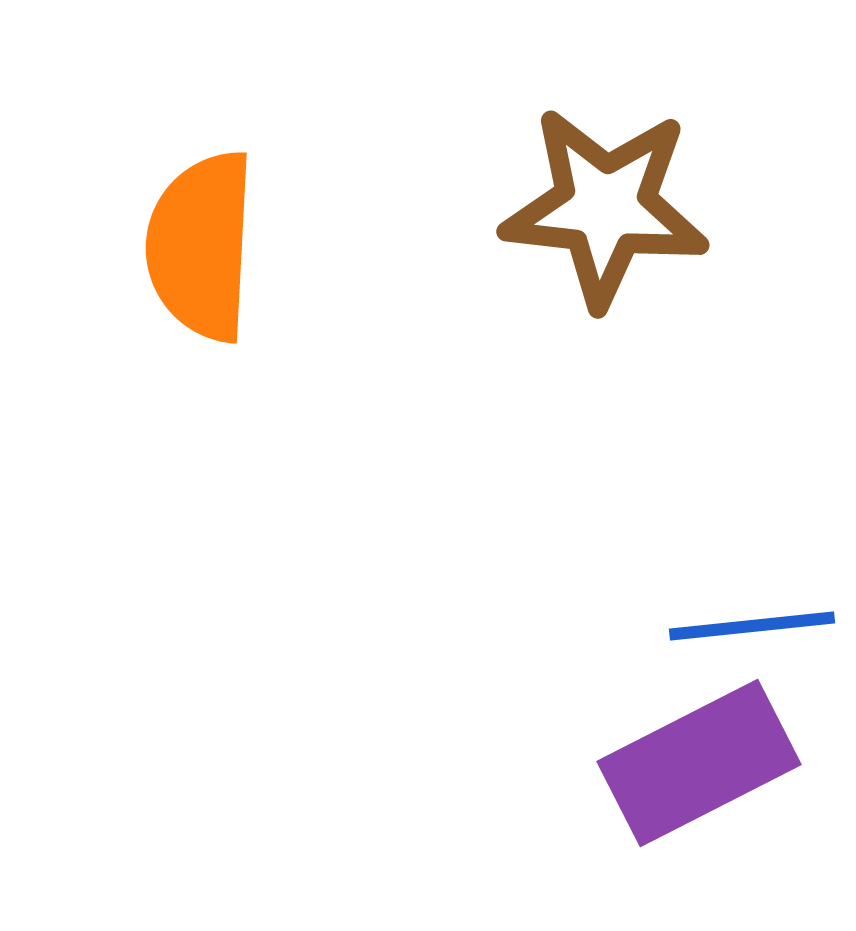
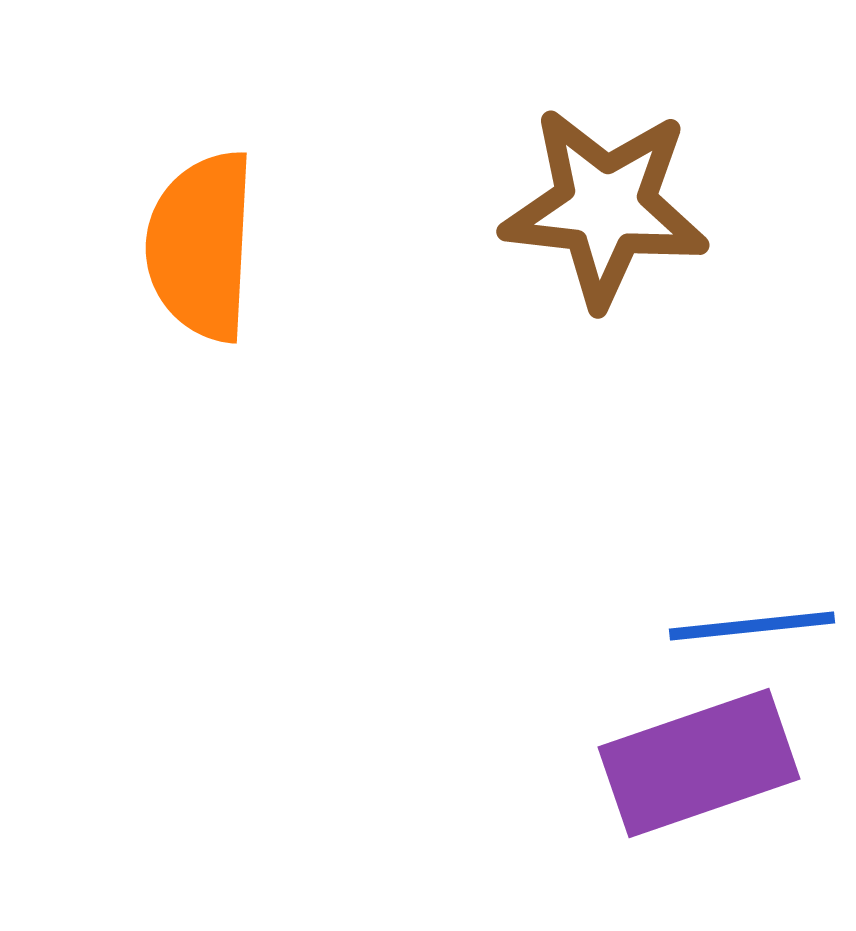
purple rectangle: rotated 8 degrees clockwise
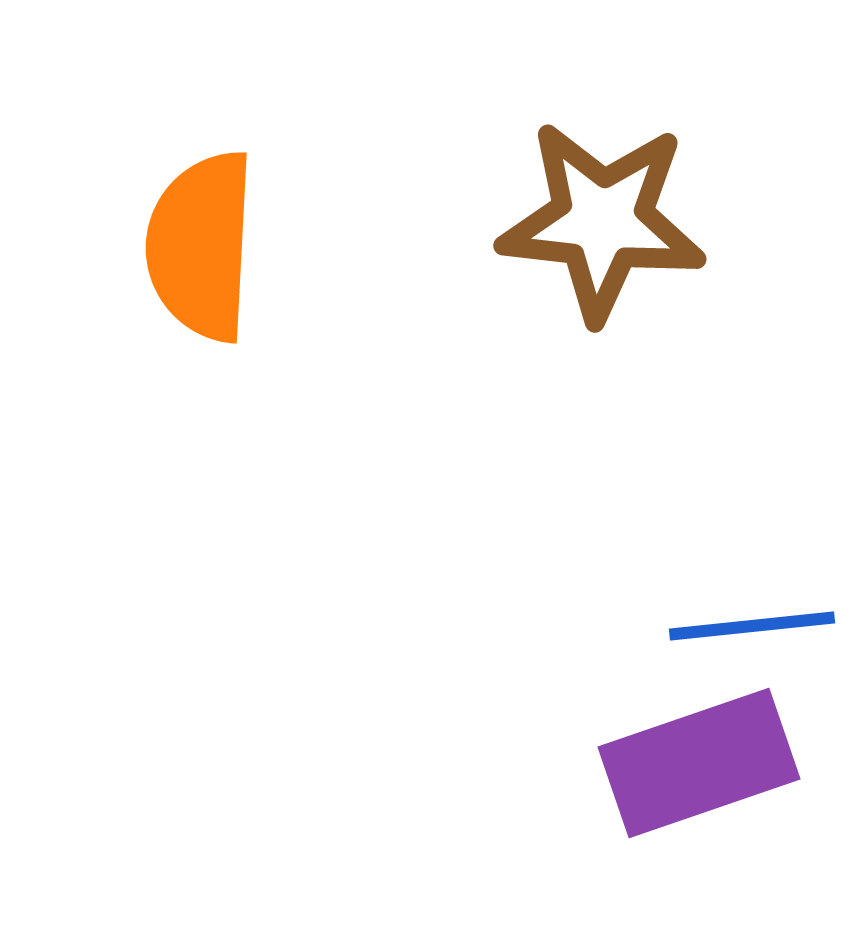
brown star: moved 3 px left, 14 px down
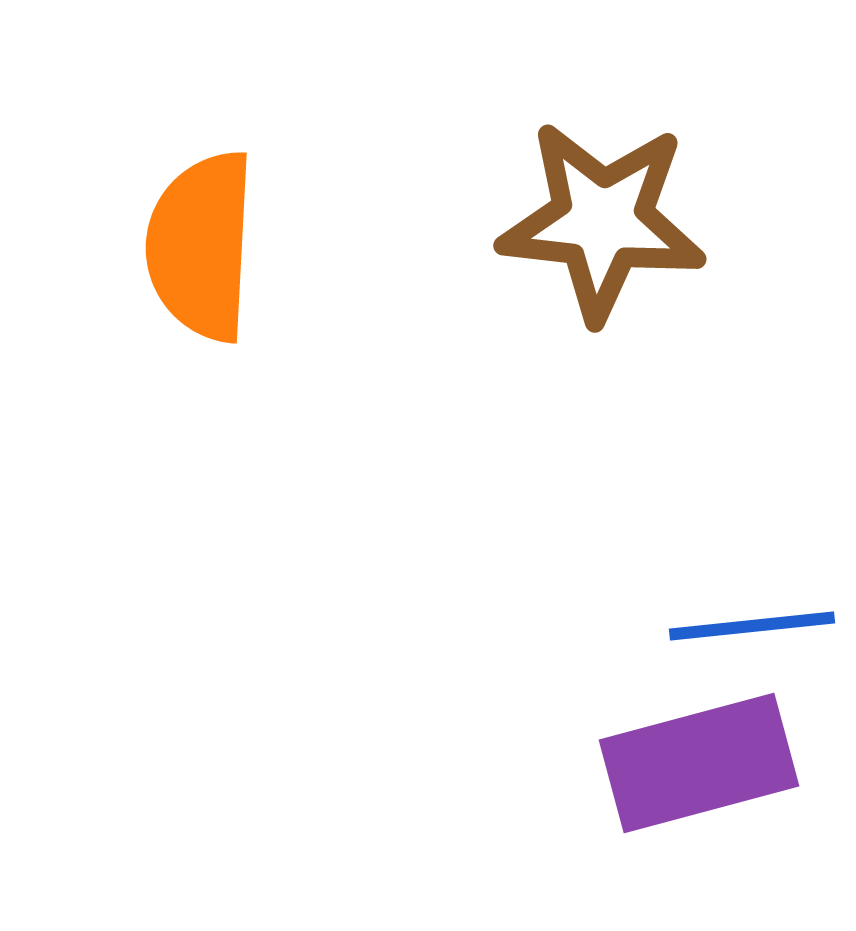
purple rectangle: rotated 4 degrees clockwise
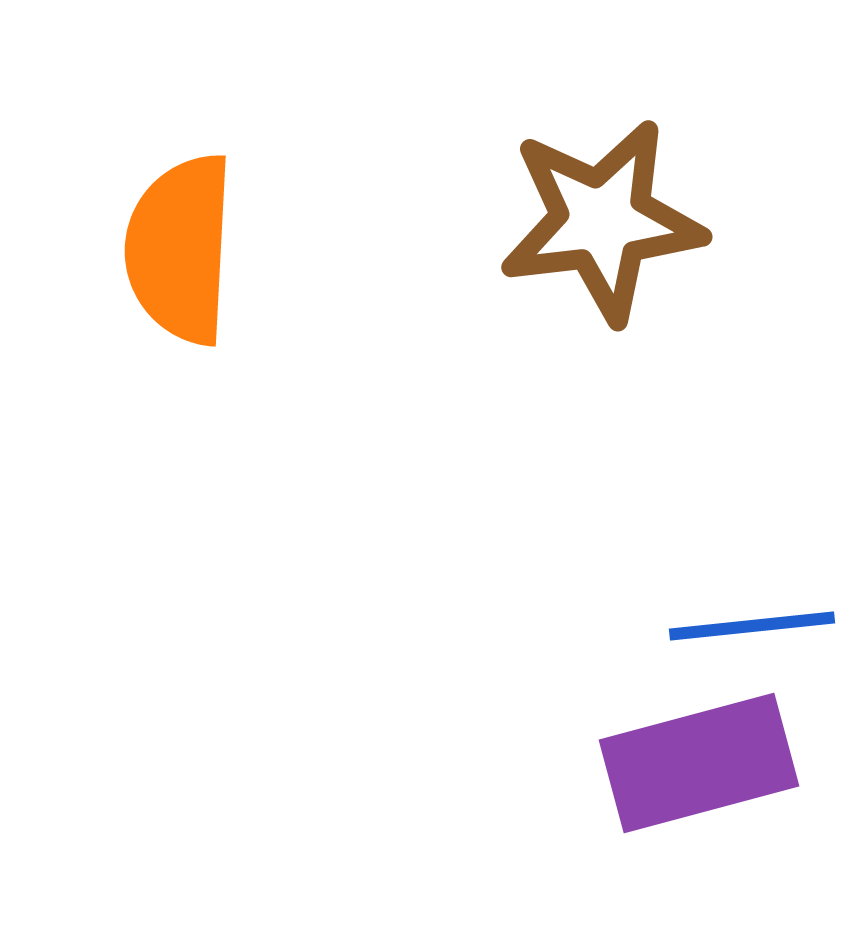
brown star: rotated 13 degrees counterclockwise
orange semicircle: moved 21 px left, 3 px down
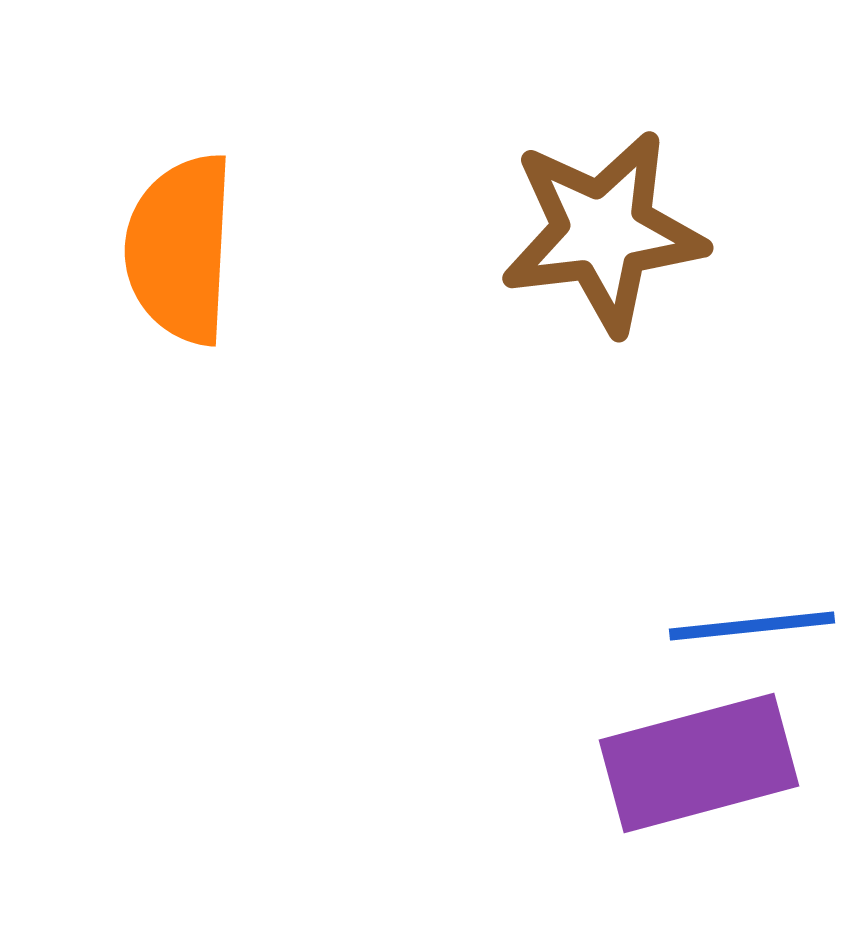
brown star: moved 1 px right, 11 px down
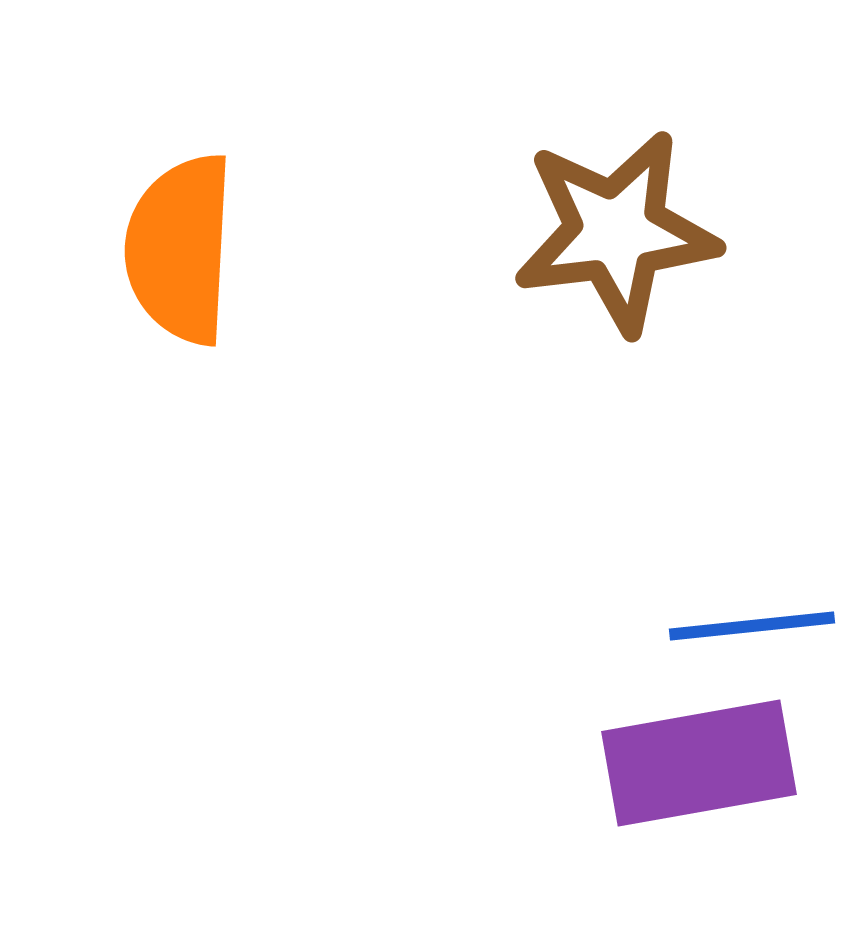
brown star: moved 13 px right
purple rectangle: rotated 5 degrees clockwise
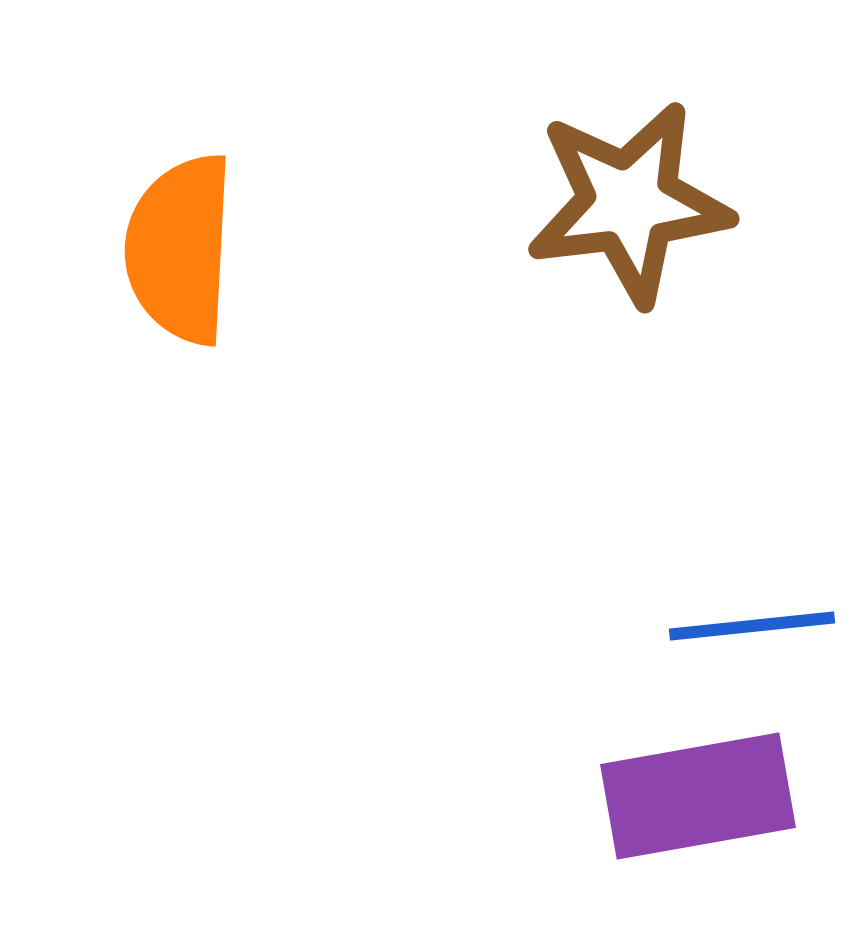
brown star: moved 13 px right, 29 px up
purple rectangle: moved 1 px left, 33 px down
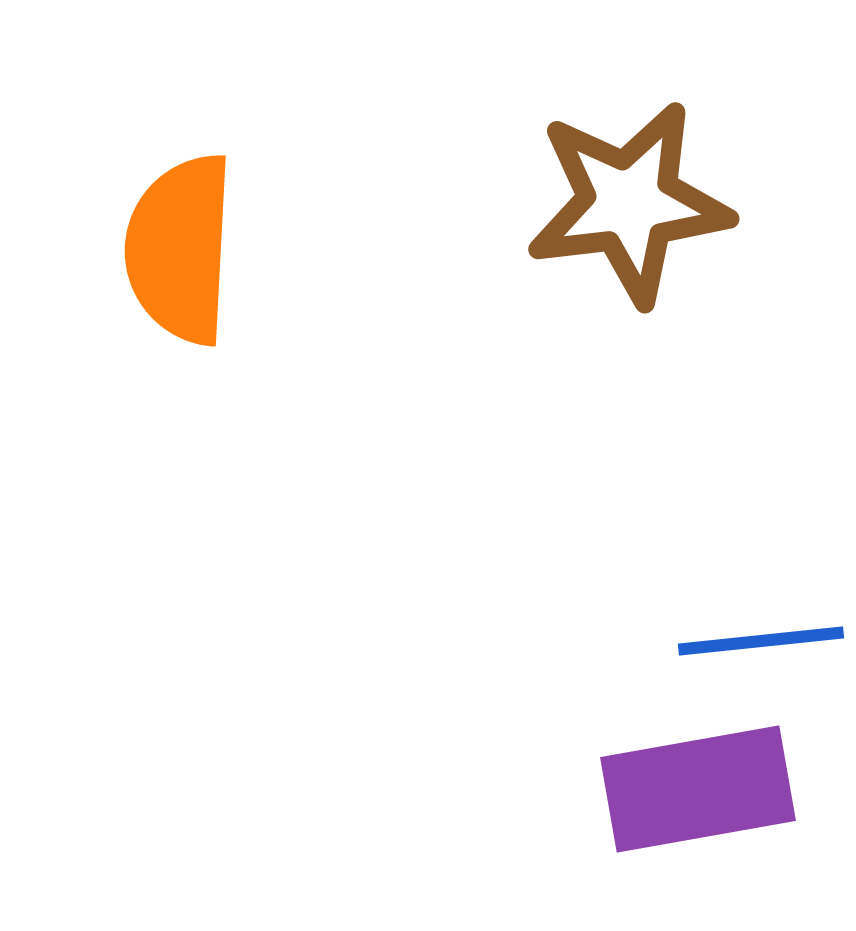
blue line: moved 9 px right, 15 px down
purple rectangle: moved 7 px up
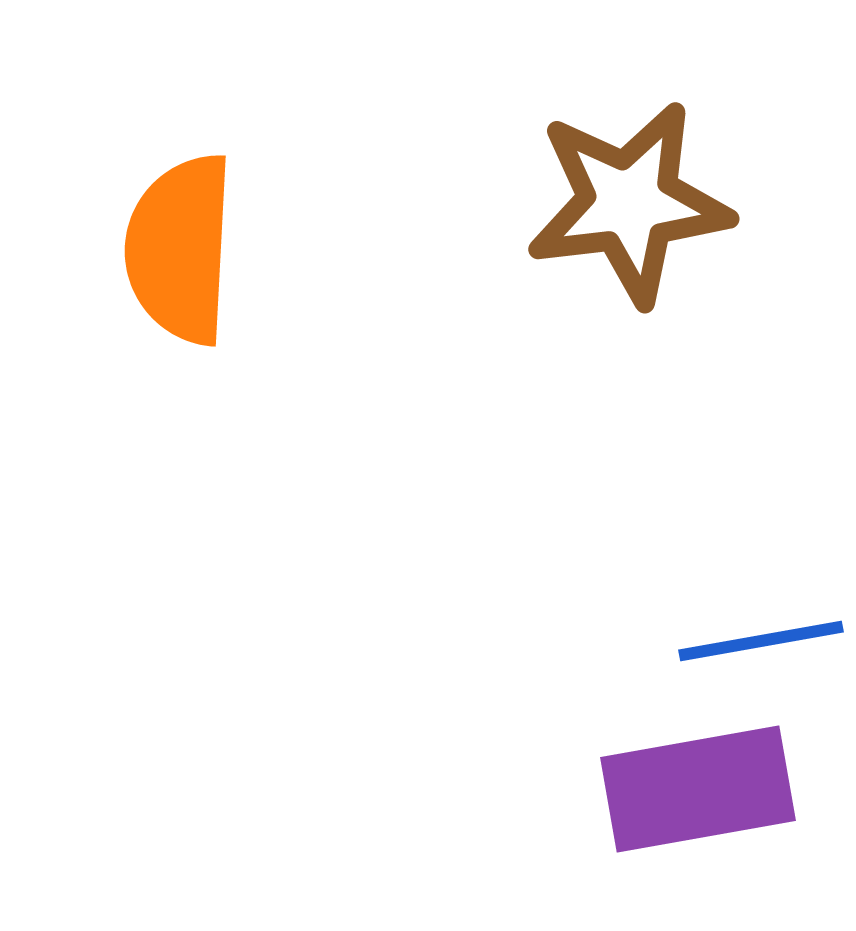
blue line: rotated 4 degrees counterclockwise
